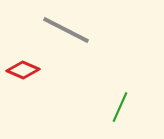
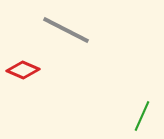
green line: moved 22 px right, 9 px down
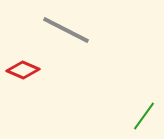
green line: moved 2 px right; rotated 12 degrees clockwise
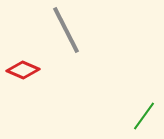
gray line: rotated 36 degrees clockwise
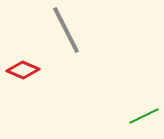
green line: rotated 28 degrees clockwise
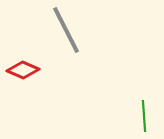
green line: rotated 68 degrees counterclockwise
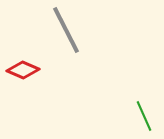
green line: rotated 20 degrees counterclockwise
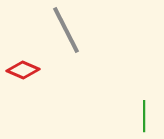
green line: rotated 24 degrees clockwise
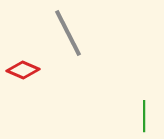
gray line: moved 2 px right, 3 px down
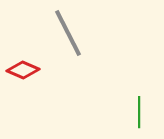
green line: moved 5 px left, 4 px up
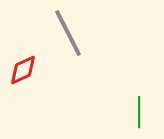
red diamond: rotated 48 degrees counterclockwise
